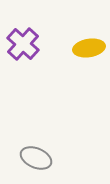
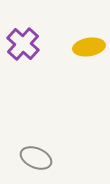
yellow ellipse: moved 1 px up
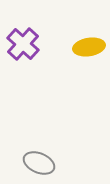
gray ellipse: moved 3 px right, 5 px down
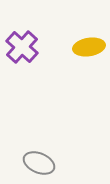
purple cross: moved 1 px left, 3 px down
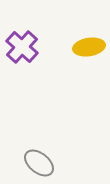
gray ellipse: rotated 16 degrees clockwise
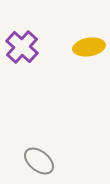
gray ellipse: moved 2 px up
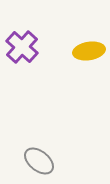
yellow ellipse: moved 4 px down
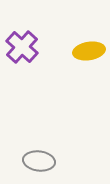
gray ellipse: rotated 32 degrees counterclockwise
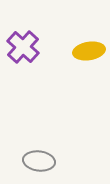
purple cross: moved 1 px right
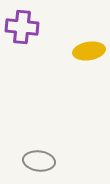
purple cross: moved 1 px left, 20 px up; rotated 36 degrees counterclockwise
